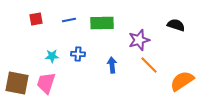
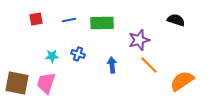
black semicircle: moved 5 px up
blue cross: rotated 16 degrees clockwise
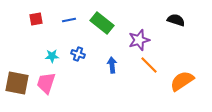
green rectangle: rotated 40 degrees clockwise
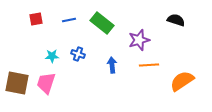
orange line: rotated 48 degrees counterclockwise
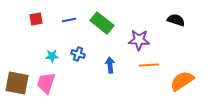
purple star: rotated 20 degrees clockwise
blue arrow: moved 2 px left
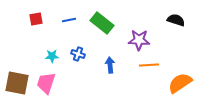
orange semicircle: moved 2 px left, 2 px down
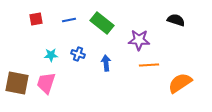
cyan star: moved 1 px left, 1 px up
blue arrow: moved 4 px left, 2 px up
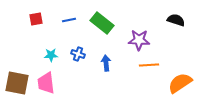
pink trapezoid: rotated 25 degrees counterclockwise
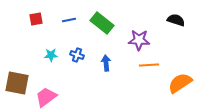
blue cross: moved 1 px left, 1 px down
pink trapezoid: moved 14 px down; rotated 60 degrees clockwise
